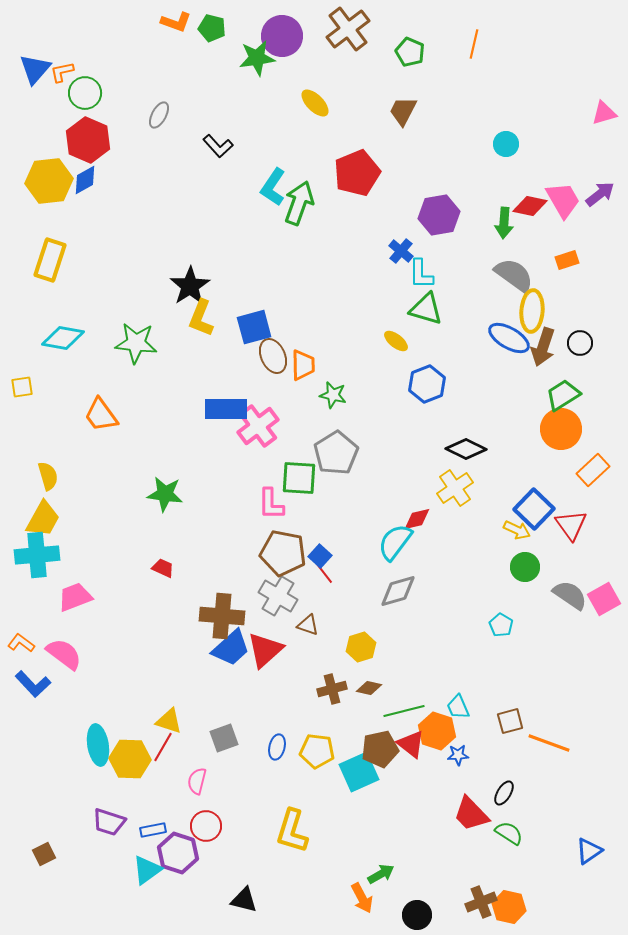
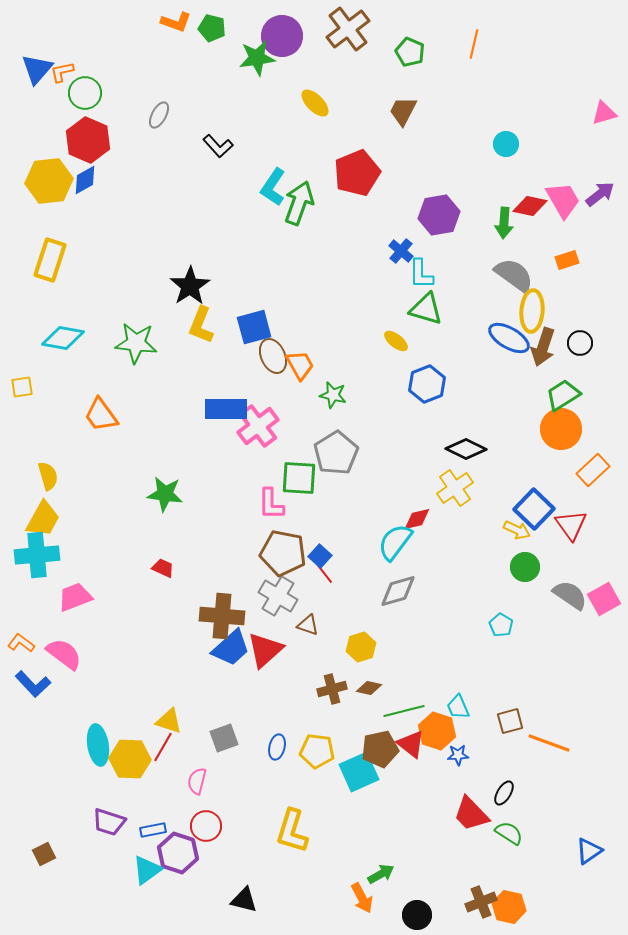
blue triangle at (35, 69): moved 2 px right
yellow L-shape at (201, 318): moved 7 px down
orange trapezoid at (303, 365): moved 3 px left; rotated 28 degrees counterclockwise
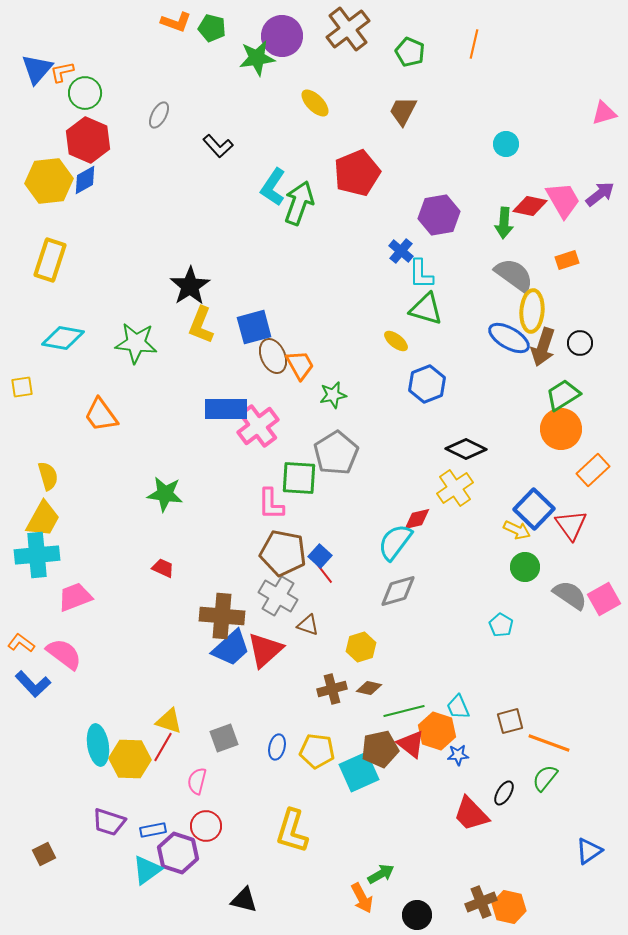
green star at (333, 395): rotated 24 degrees counterclockwise
green semicircle at (509, 833): moved 36 px right, 55 px up; rotated 84 degrees counterclockwise
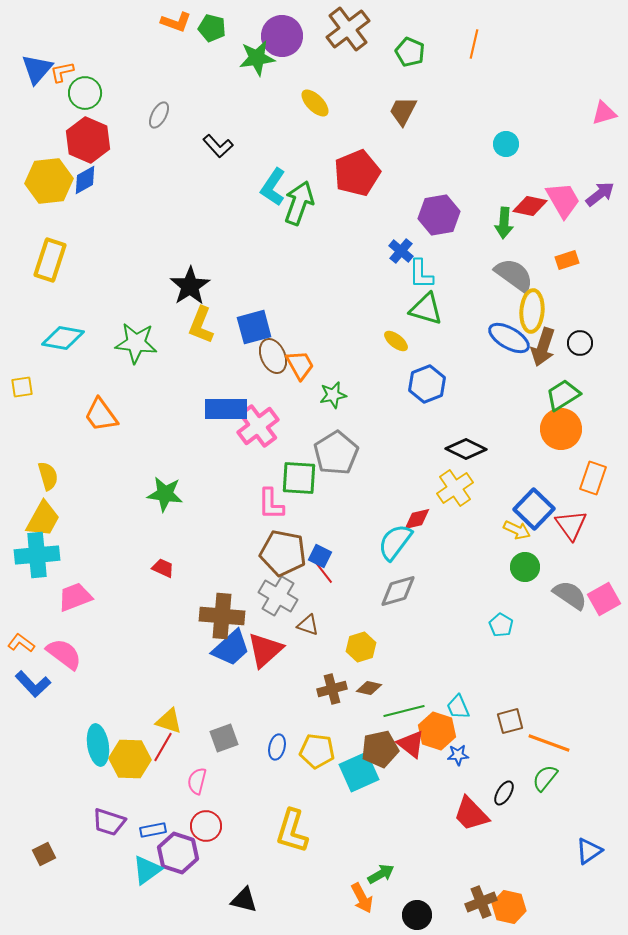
orange rectangle at (593, 470): moved 8 px down; rotated 28 degrees counterclockwise
blue square at (320, 556): rotated 15 degrees counterclockwise
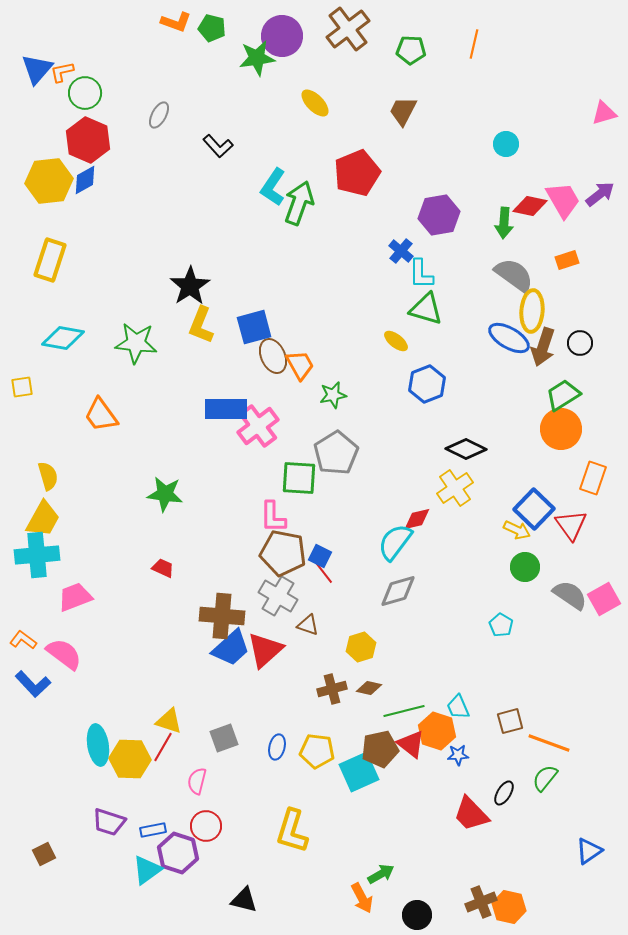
green pentagon at (410, 52): moved 1 px right, 2 px up; rotated 20 degrees counterclockwise
pink L-shape at (271, 504): moved 2 px right, 13 px down
orange L-shape at (21, 643): moved 2 px right, 3 px up
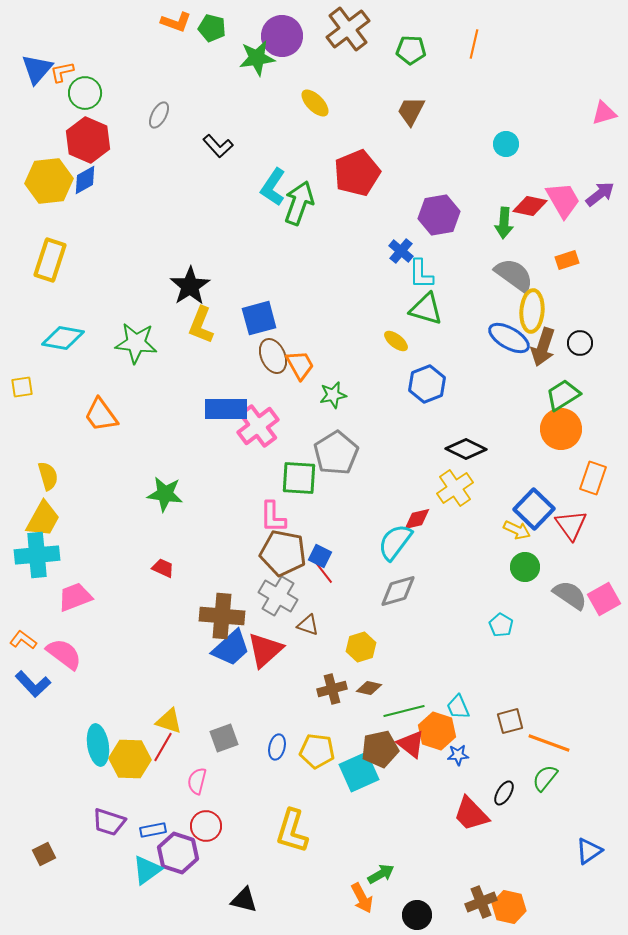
brown trapezoid at (403, 111): moved 8 px right
blue square at (254, 327): moved 5 px right, 9 px up
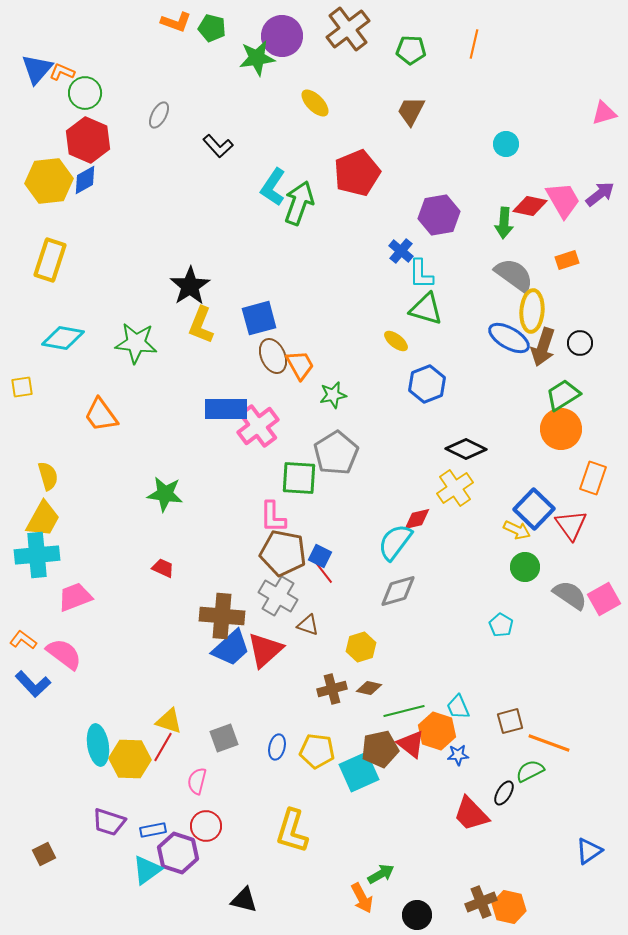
orange L-shape at (62, 72): rotated 35 degrees clockwise
green semicircle at (545, 778): moved 15 px left, 7 px up; rotated 24 degrees clockwise
